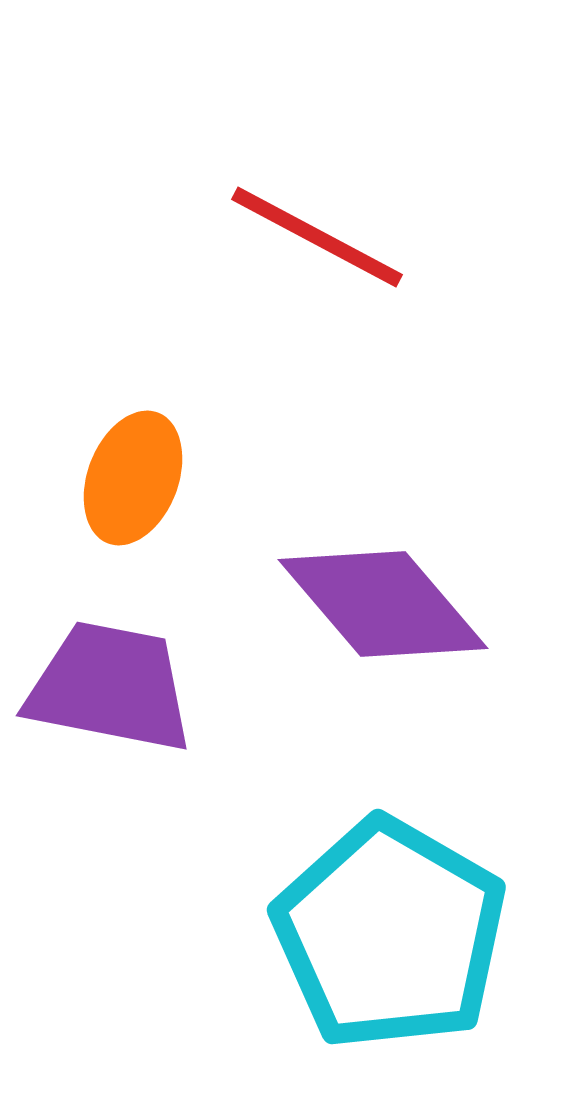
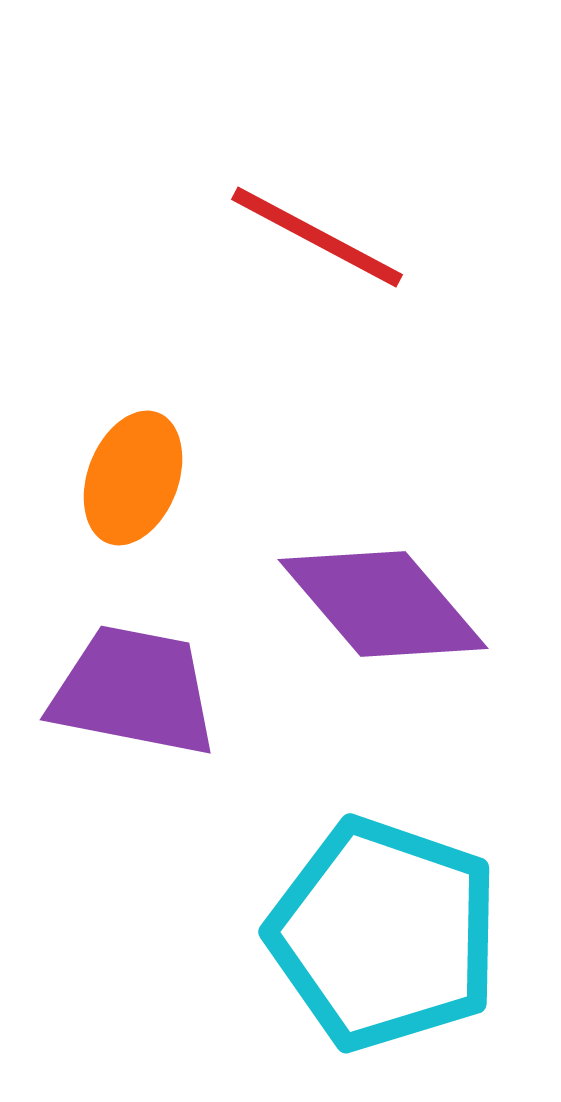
purple trapezoid: moved 24 px right, 4 px down
cyan pentagon: moved 6 px left; rotated 11 degrees counterclockwise
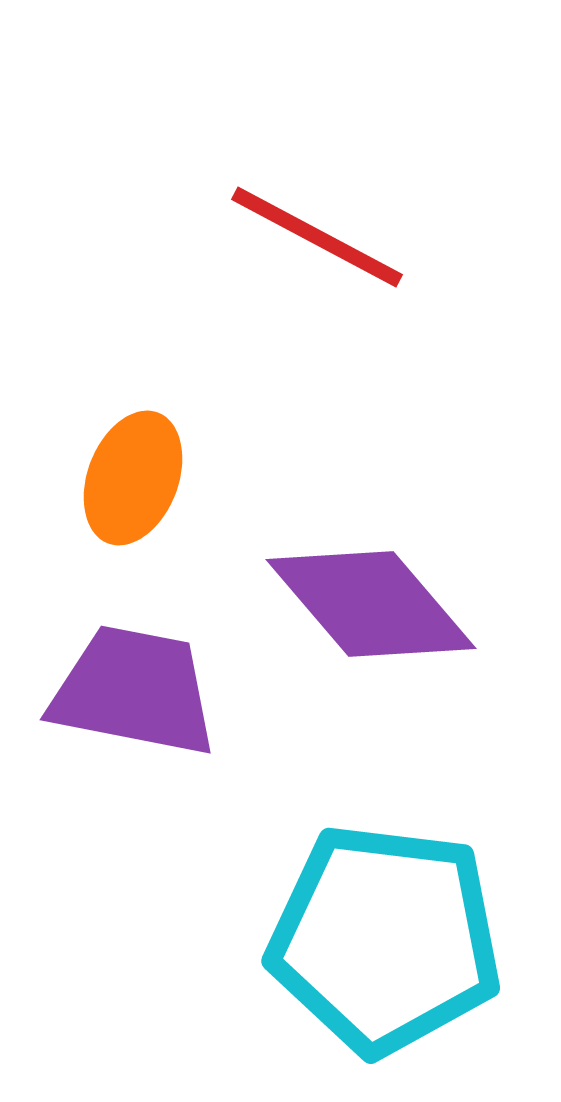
purple diamond: moved 12 px left
cyan pentagon: moved 1 px right, 5 px down; rotated 12 degrees counterclockwise
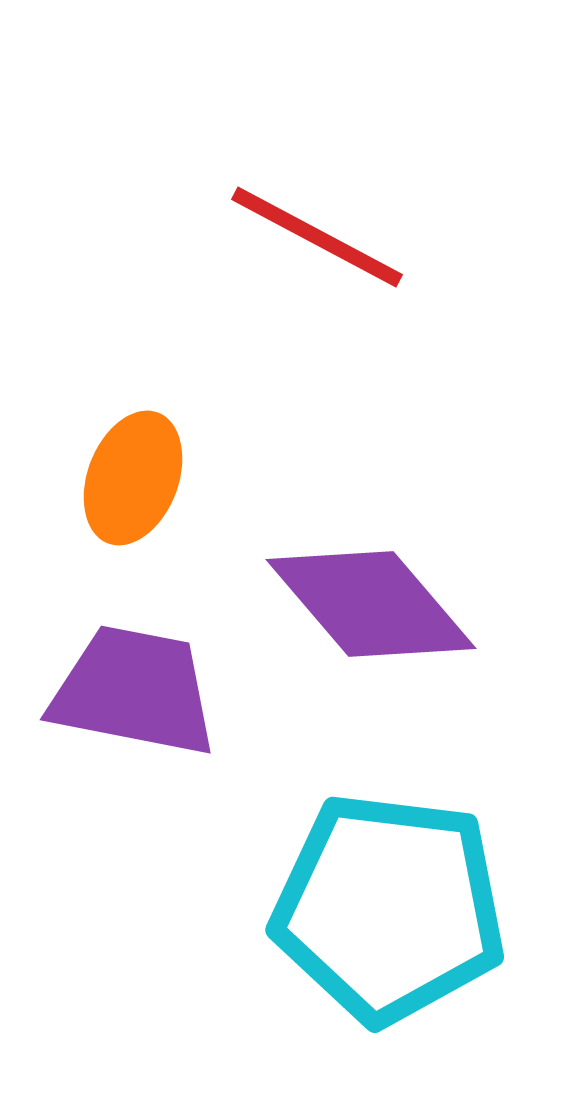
cyan pentagon: moved 4 px right, 31 px up
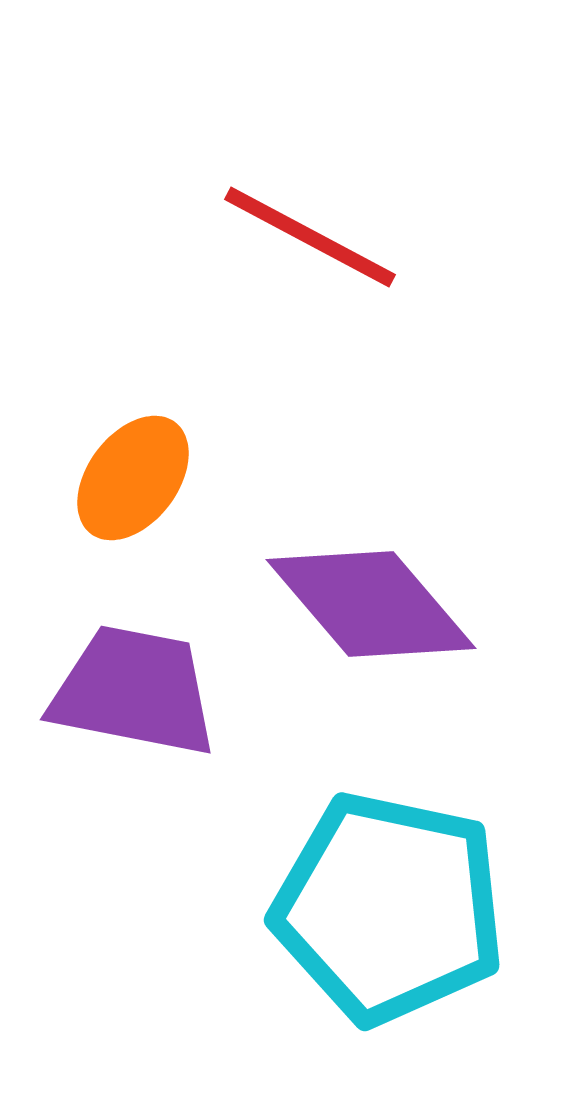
red line: moved 7 px left
orange ellipse: rotated 16 degrees clockwise
cyan pentagon: rotated 5 degrees clockwise
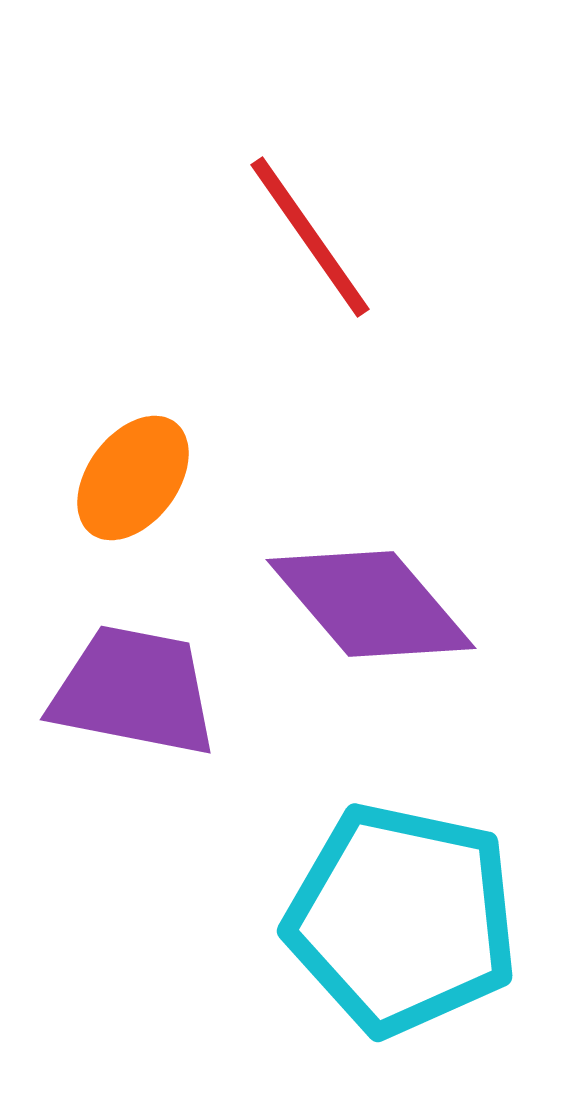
red line: rotated 27 degrees clockwise
cyan pentagon: moved 13 px right, 11 px down
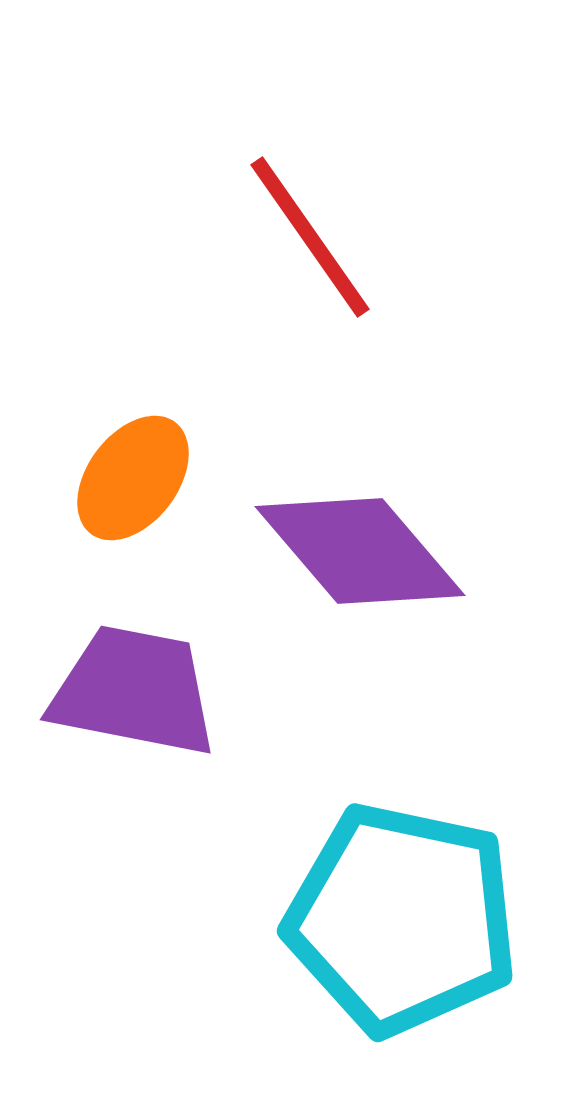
purple diamond: moved 11 px left, 53 px up
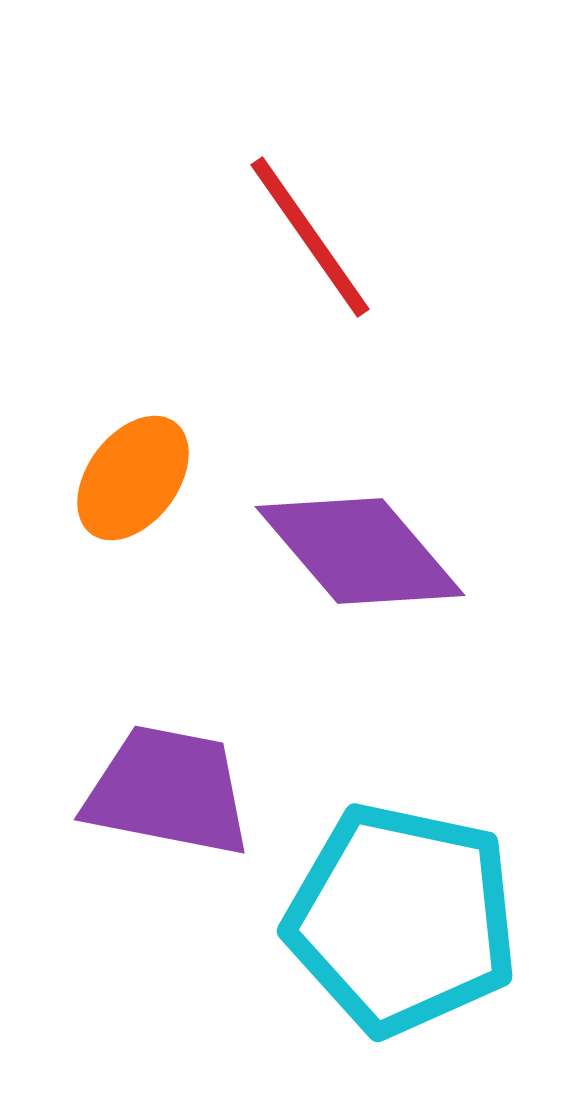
purple trapezoid: moved 34 px right, 100 px down
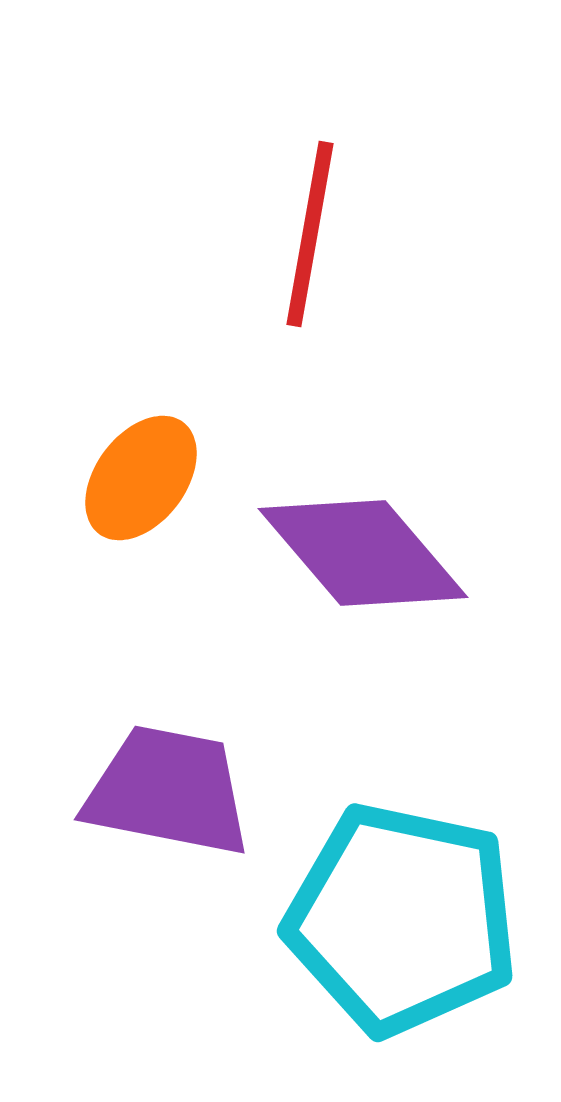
red line: moved 3 px up; rotated 45 degrees clockwise
orange ellipse: moved 8 px right
purple diamond: moved 3 px right, 2 px down
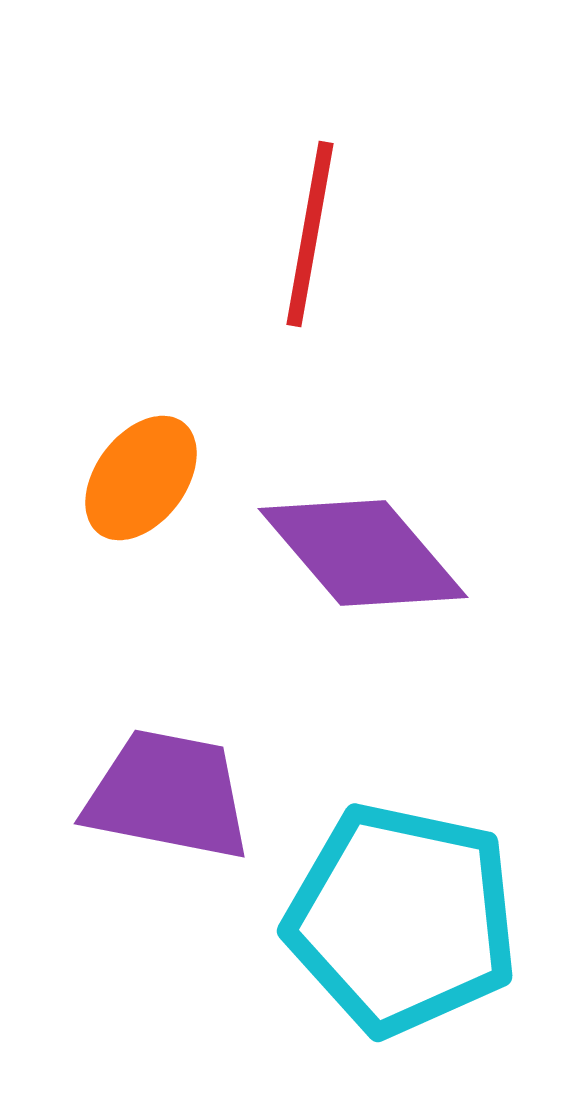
purple trapezoid: moved 4 px down
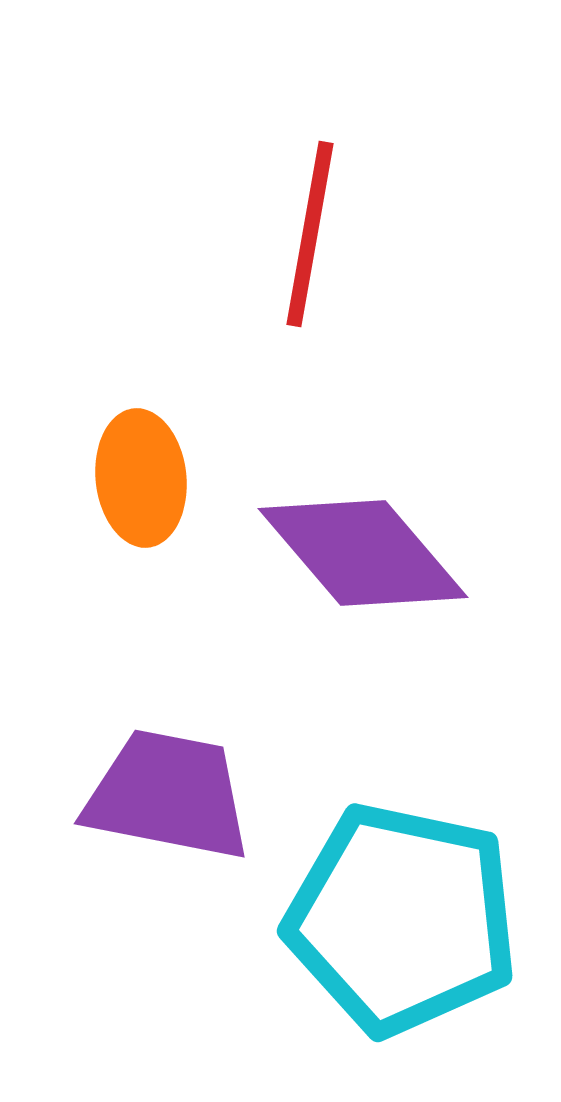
orange ellipse: rotated 43 degrees counterclockwise
